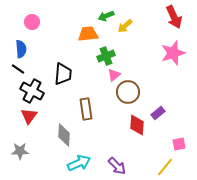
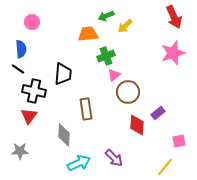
black cross: moved 2 px right; rotated 15 degrees counterclockwise
pink square: moved 3 px up
purple arrow: moved 3 px left, 8 px up
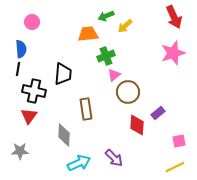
black line: rotated 64 degrees clockwise
yellow line: moved 10 px right; rotated 24 degrees clockwise
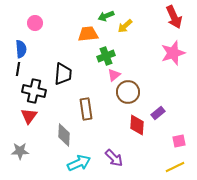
pink circle: moved 3 px right, 1 px down
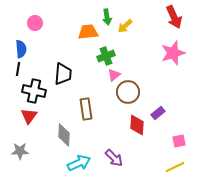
green arrow: moved 1 px right, 1 px down; rotated 77 degrees counterclockwise
orange trapezoid: moved 2 px up
